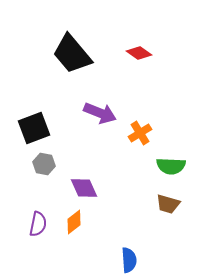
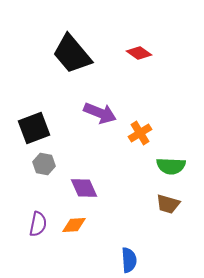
orange diamond: moved 3 px down; rotated 35 degrees clockwise
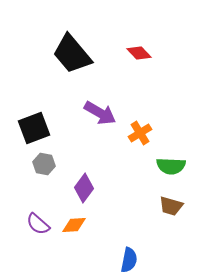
red diamond: rotated 10 degrees clockwise
purple arrow: rotated 8 degrees clockwise
purple diamond: rotated 60 degrees clockwise
brown trapezoid: moved 3 px right, 2 px down
purple semicircle: rotated 120 degrees clockwise
blue semicircle: rotated 15 degrees clockwise
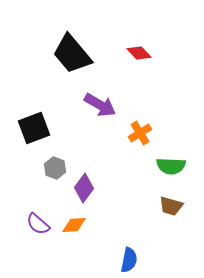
purple arrow: moved 8 px up
gray hexagon: moved 11 px right, 4 px down; rotated 10 degrees clockwise
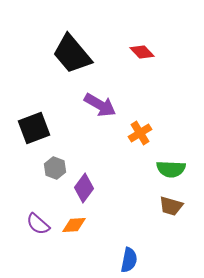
red diamond: moved 3 px right, 1 px up
green semicircle: moved 3 px down
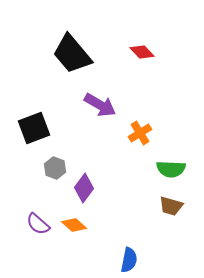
orange diamond: rotated 45 degrees clockwise
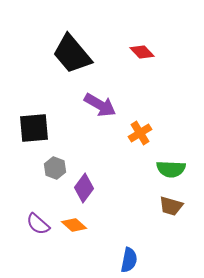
black square: rotated 16 degrees clockwise
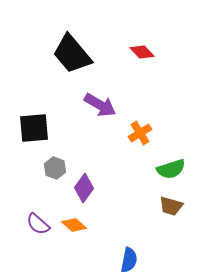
green semicircle: rotated 20 degrees counterclockwise
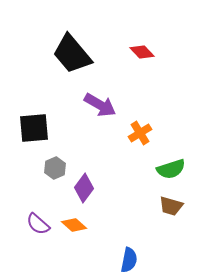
gray hexagon: rotated 15 degrees clockwise
